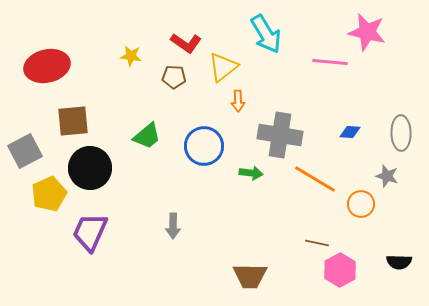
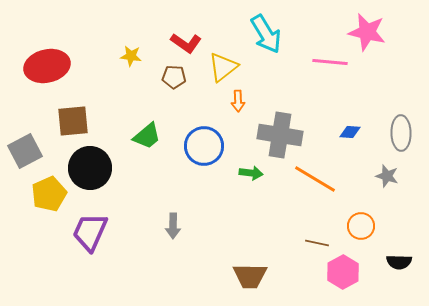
orange circle: moved 22 px down
pink hexagon: moved 3 px right, 2 px down
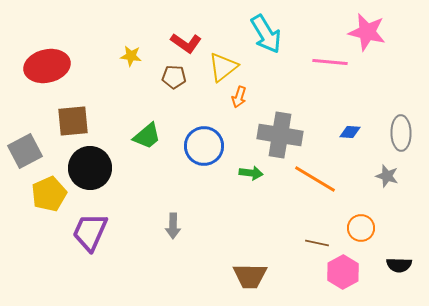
orange arrow: moved 1 px right, 4 px up; rotated 20 degrees clockwise
orange circle: moved 2 px down
black semicircle: moved 3 px down
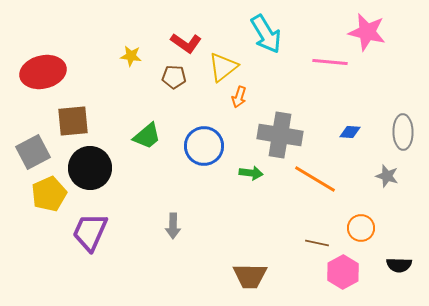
red ellipse: moved 4 px left, 6 px down
gray ellipse: moved 2 px right, 1 px up
gray square: moved 8 px right, 1 px down
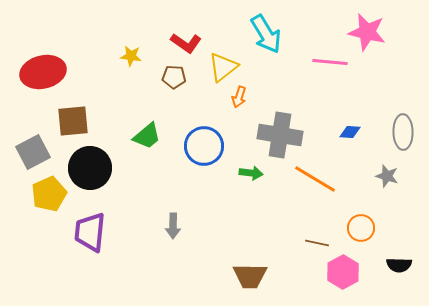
purple trapezoid: rotated 18 degrees counterclockwise
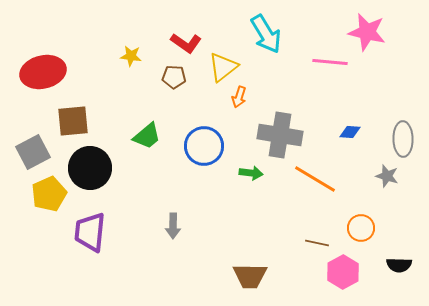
gray ellipse: moved 7 px down
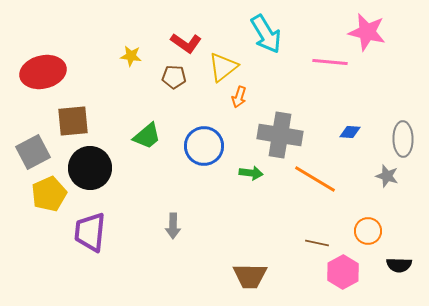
orange circle: moved 7 px right, 3 px down
